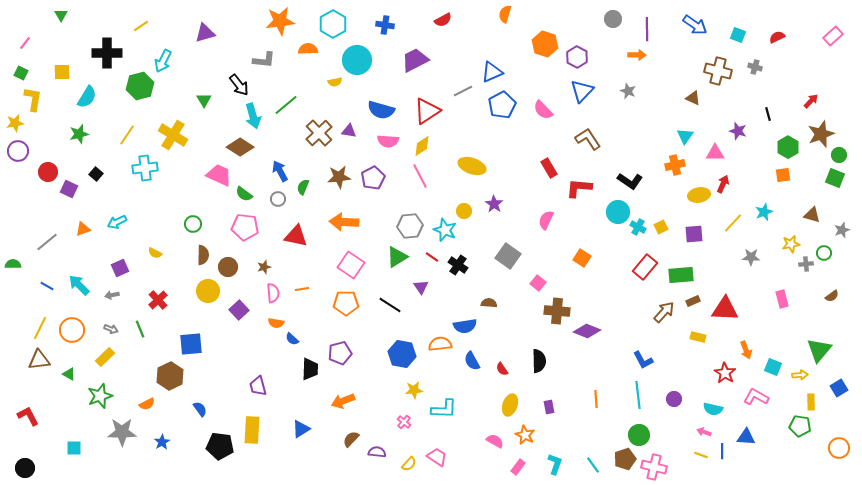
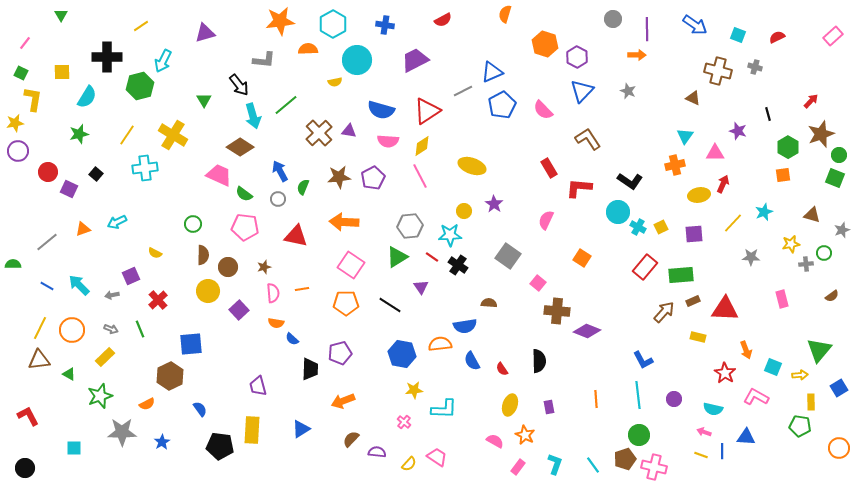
black cross at (107, 53): moved 4 px down
cyan star at (445, 230): moved 5 px right, 5 px down; rotated 25 degrees counterclockwise
purple square at (120, 268): moved 11 px right, 8 px down
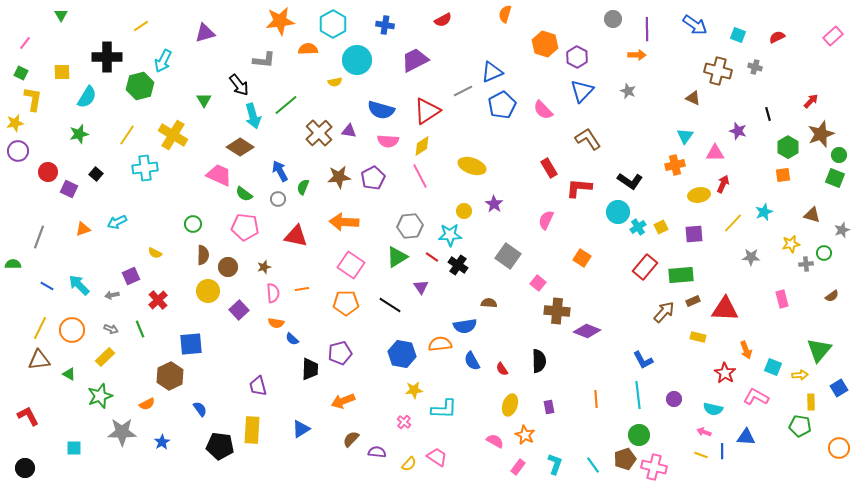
cyan cross at (638, 227): rotated 28 degrees clockwise
gray line at (47, 242): moved 8 px left, 5 px up; rotated 30 degrees counterclockwise
